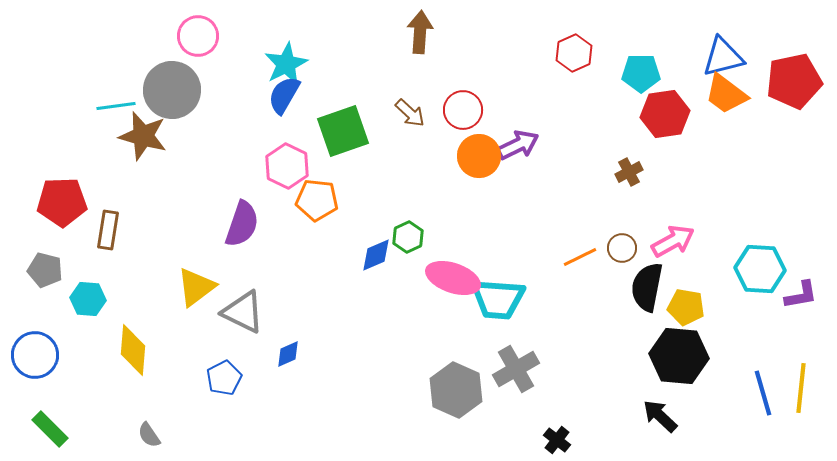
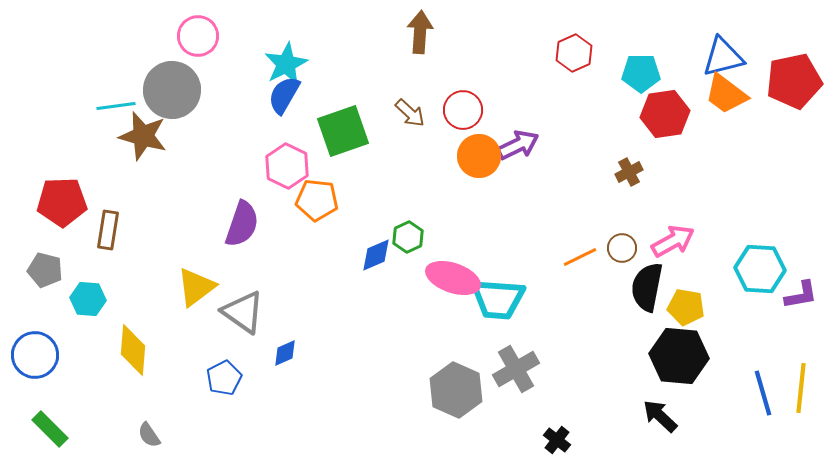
gray triangle at (243, 312): rotated 9 degrees clockwise
blue diamond at (288, 354): moved 3 px left, 1 px up
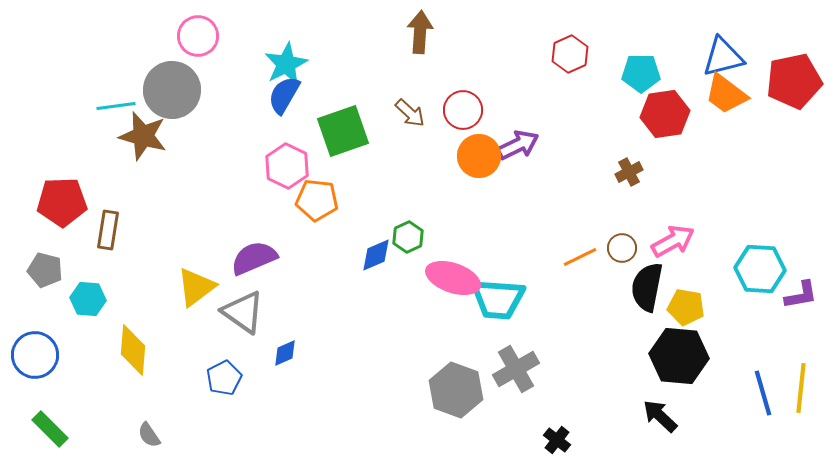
red hexagon at (574, 53): moved 4 px left, 1 px down
purple semicircle at (242, 224): moved 12 px right, 34 px down; rotated 132 degrees counterclockwise
gray hexagon at (456, 390): rotated 4 degrees counterclockwise
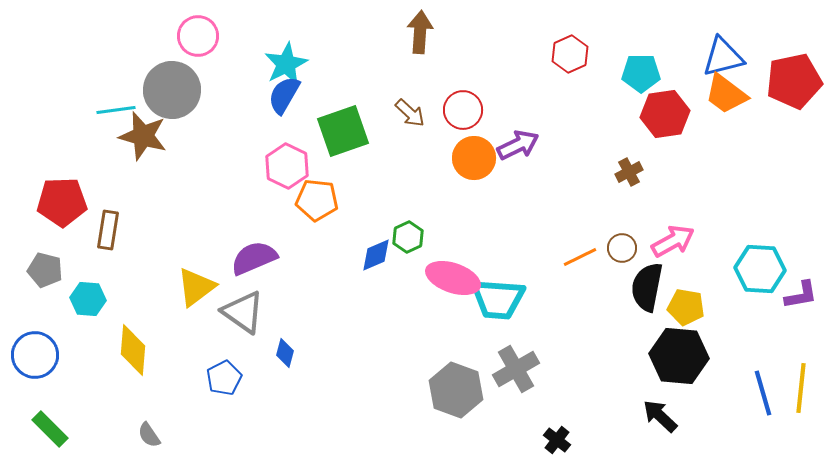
cyan line at (116, 106): moved 4 px down
orange circle at (479, 156): moved 5 px left, 2 px down
blue diamond at (285, 353): rotated 52 degrees counterclockwise
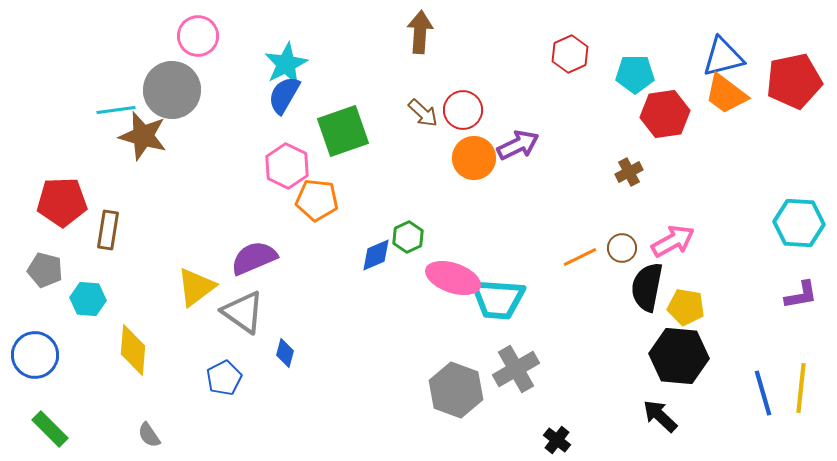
cyan pentagon at (641, 73): moved 6 px left, 1 px down
brown arrow at (410, 113): moved 13 px right
cyan hexagon at (760, 269): moved 39 px right, 46 px up
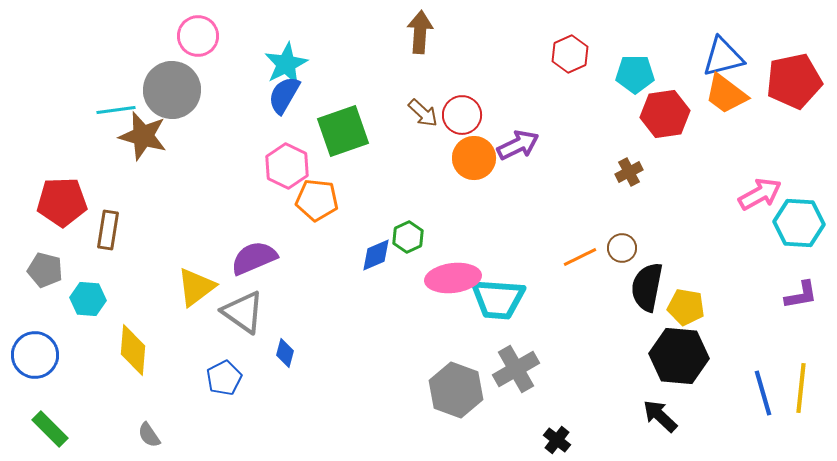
red circle at (463, 110): moved 1 px left, 5 px down
pink arrow at (673, 241): moved 87 px right, 47 px up
pink ellipse at (453, 278): rotated 26 degrees counterclockwise
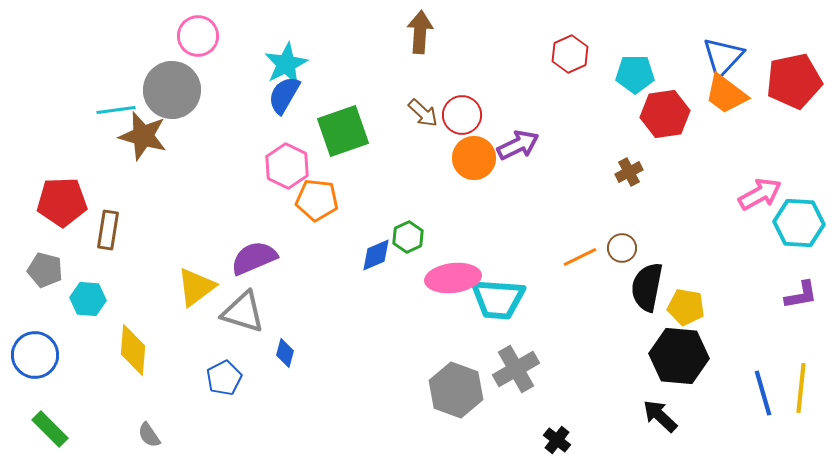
blue triangle at (723, 57): rotated 33 degrees counterclockwise
gray triangle at (243, 312): rotated 18 degrees counterclockwise
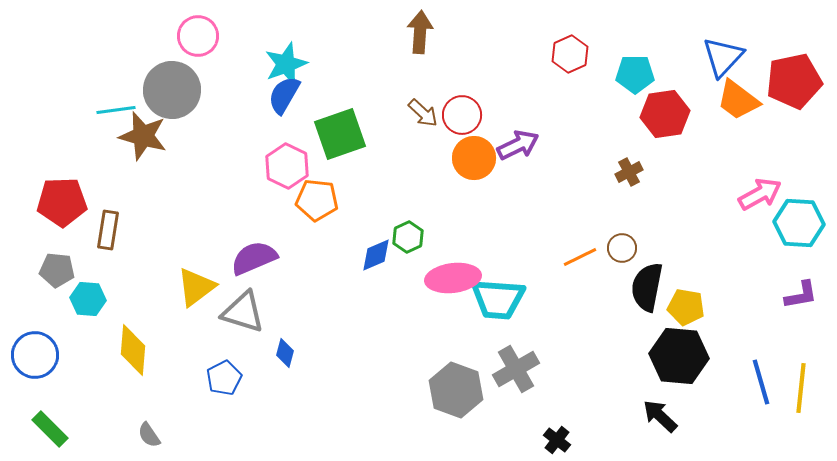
cyan star at (286, 64): rotated 6 degrees clockwise
orange trapezoid at (726, 94): moved 12 px right, 6 px down
green square at (343, 131): moved 3 px left, 3 px down
gray pentagon at (45, 270): moved 12 px right; rotated 8 degrees counterclockwise
blue line at (763, 393): moved 2 px left, 11 px up
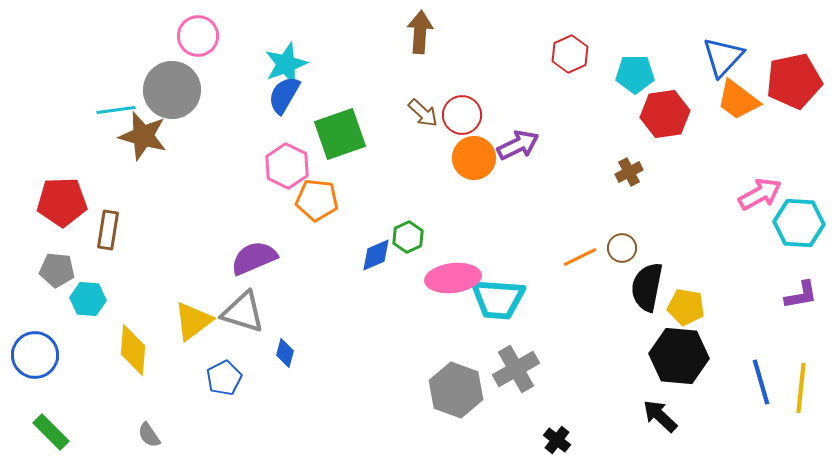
yellow triangle at (196, 287): moved 3 px left, 34 px down
green rectangle at (50, 429): moved 1 px right, 3 px down
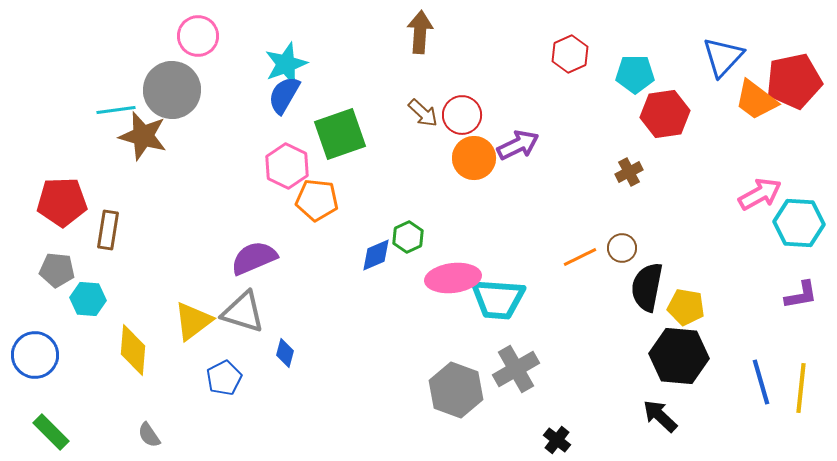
orange trapezoid at (738, 100): moved 18 px right
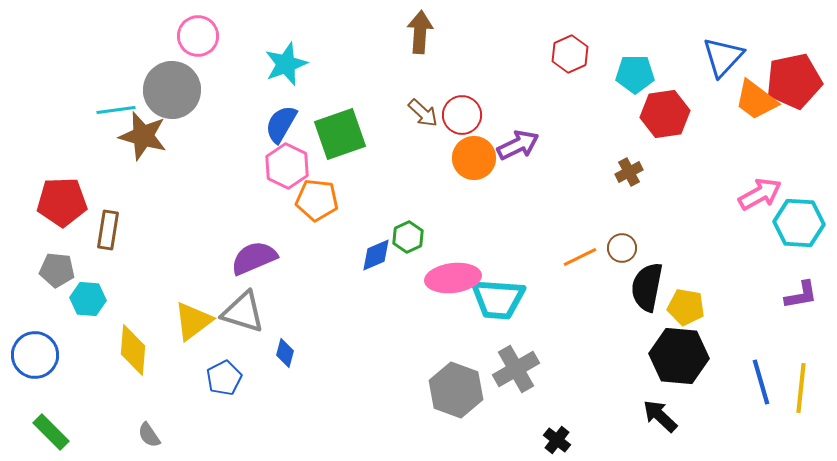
blue semicircle at (284, 95): moved 3 px left, 29 px down
